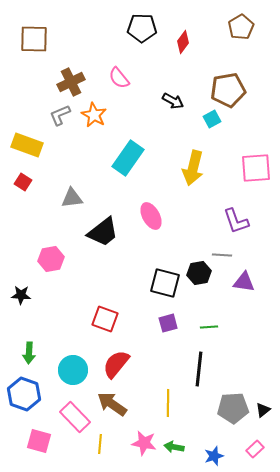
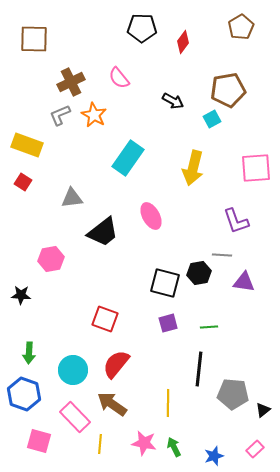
gray pentagon at (233, 408): moved 14 px up; rotated 8 degrees clockwise
green arrow at (174, 447): rotated 54 degrees clockwise
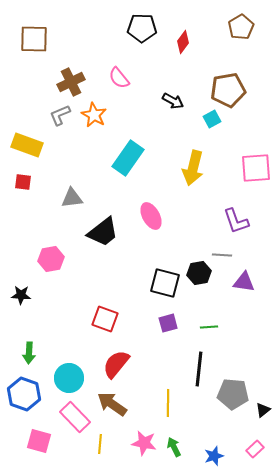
red square at (23, 182): rotated 24 degrees counterclockwise
cyan circle at (73, 370): moved 4 px left, 8 px down
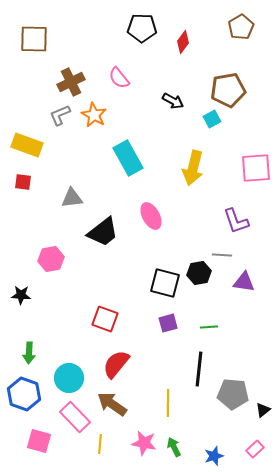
cyan rectangle at (128, 158): rotated 64 degrees counterclockwise
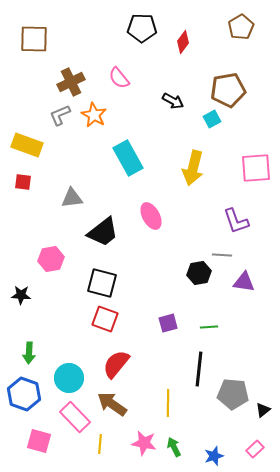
black square at (165, 283): moved 63 px left
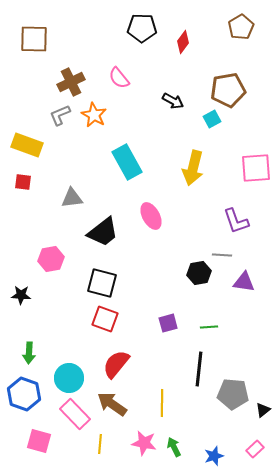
cyan rectangle at (128, 158): moved 1 px left, 4 px down
yellow line at (168, 403): moved 6 px left
pink rectangle at (75, 417): moved 3 px up
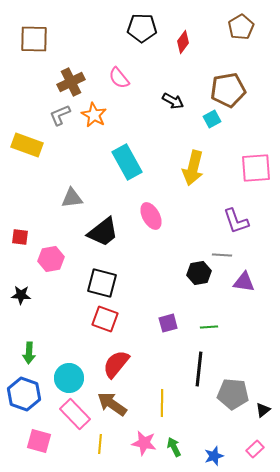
red square at (23, 182): moved 3 px left, 55 px down
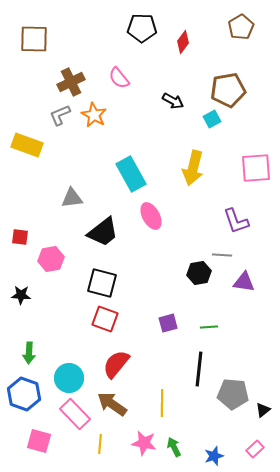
cyan rectangle at (127, 162): moved 4 px right, 12 px down
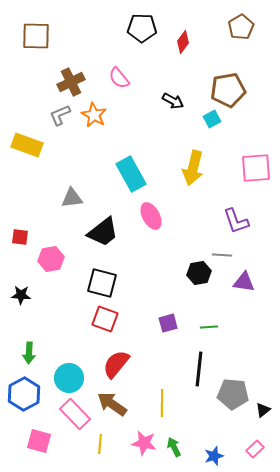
brown square at (34, 39): moved 2 px right, 3 px up
blue hexagon at (24, 394): rotated 12 degrees clockwise
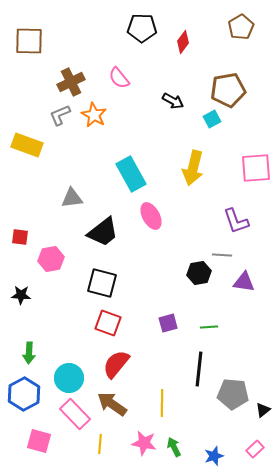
brown square at (36, 36): moved 7 px left, 5 px down
red square at (105, 319): moved 3 px right, 4 px down
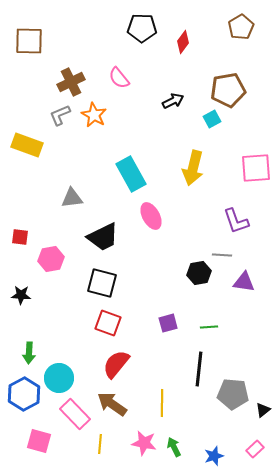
black arrow at (173, 101): rotated 55 degrees counterclockwise
black trapezoid at (103, 232): moved 5 px down; rotated 12 degrees clockwise
cyan circle at (69, 378): moved 10 px left
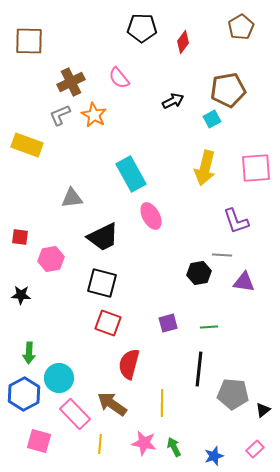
yellow arrow at (193, 168): moved 12 px right
red semicircle at (116, 364): moved 13 px right; rotated 24 degrees counterclockwise
